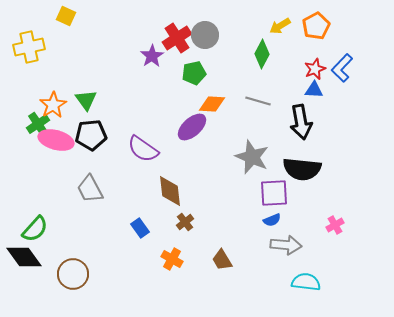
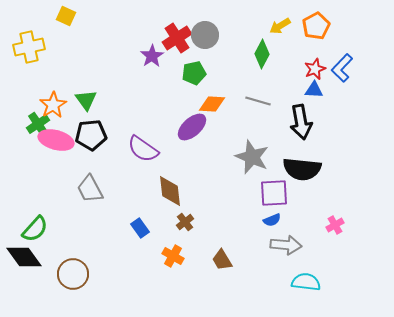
orange cross: moved 1 px right, 3 px up
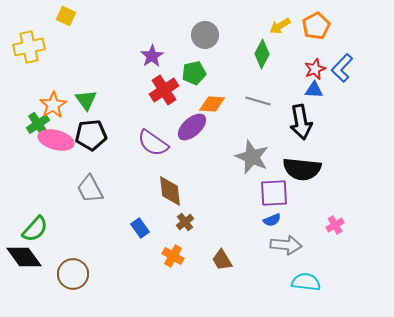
red cross: moved 13 px left, 52 px down
purple semicircle: moved 10 px right, 6 px up
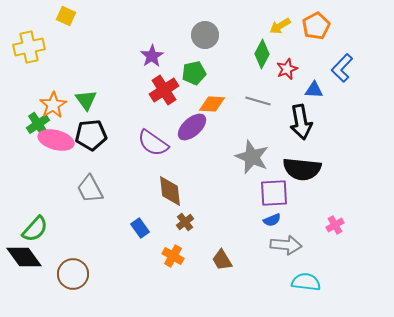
red star: moved 28 px left
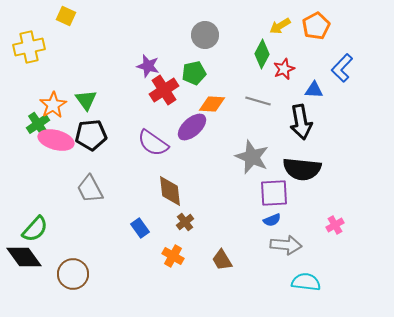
purple star: moved 4 px left, 10 px down; rotated 25 degrees counterclockwise
red star: moved 3 px left
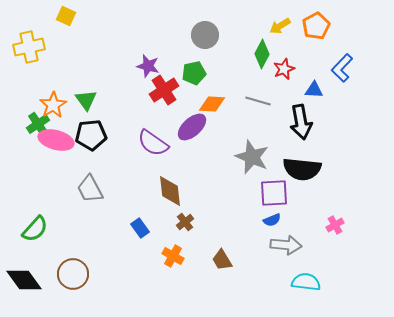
black diamond: moved 23 px down
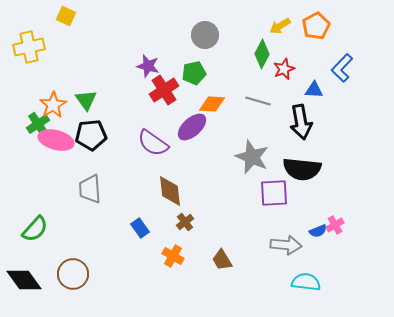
gray trapezoid: rotated 24 degrees clockwise
blue semicircle: moved 46 px right, 11 px down
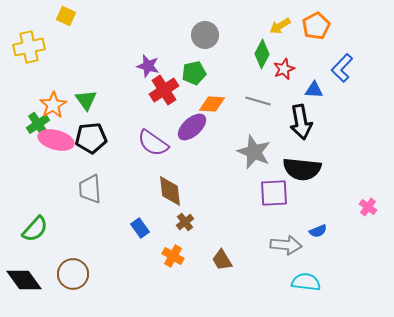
black pentagon: moved 3 px down
gray star: moved 2 px right, 5 px up
pink cross: moved 33 px right, 18 px up; rotated 24 degrees counterclockwise
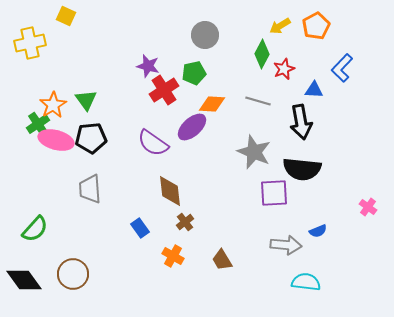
yellow cross: moved 1 px right, 4 px up
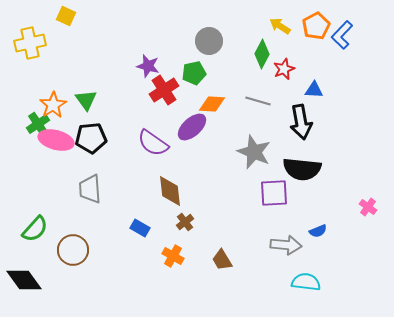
yellow arrow: rotated 65 degrees clockwise
gray circle: moved 4 px right, 6 px down
blue L-shape: moved 33 px up
blue rectangle: rotated 24 degrees counterclockwise
brown circle: moved 24 px up
